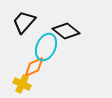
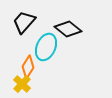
black diamond: moved 2 px right, 2 px up
orange diamond: moved 6 px left; rotated 35 degrees counterclockwise
yellow cross: rotated 18 degrees clockwise
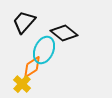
black diamond: moved 4 px left, 4 px down
cyan ellipse: moved 2 px left, 3 px down
orange diamond: moved 4 px right; rotated 25 degrees clockwise
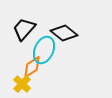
black trapezoid: moved 7 px down
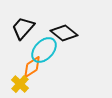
black trapezoid: moved 1 px left, 1 px up
cyan ellipse: rotated 20 degrees clockwise
yellow cross: moved 2 px left
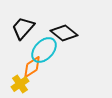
yellow cross: rotated 12 degrees clockwise
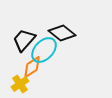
black trapezoid: moved 1 px right, 12 px down
black diamond: moved 2 px left
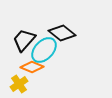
orange diamond: rotated 55 degrees clockwise
yellow cross: moved 1 px left
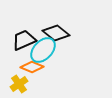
black diamond: moved 6 px left
black trapezoid: rotated 25 degrees clockwise
cyan ellipse: moved 1 px left
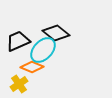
black trapezoid: moved 6 px left, 1 px down
